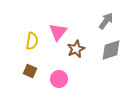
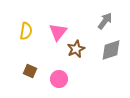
gray arrow: moved 1 px left
yellow semicircle: moved 6 px left, 10 px up
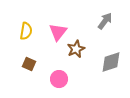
gray diamond: moved 12 px down
brown square: moved 1 px left, 7 px up
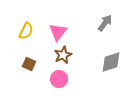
gray arrow: moved 2 px down
yellow semicircle: rotated 18 degrees clockwise
brown star: moved 13 px left, 6 px down
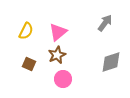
pink triangle: rotated 12 degrees clockwise
brown star: moved 6 px left
pink circle: moved 4 px right
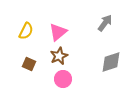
brown star: moved 2 px right, 1 px down
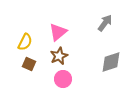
yellow semicircle: moved 1 px left, 11 px down
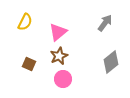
yellow semicircle: moved 20 px up
gray diamond: rotated 20 degrees counterclockwise
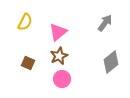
brown square: moved 1 px left, 1 px up
pink circle: moved 1 px left
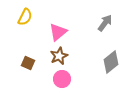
yellow semicircle: moved 5 px up
